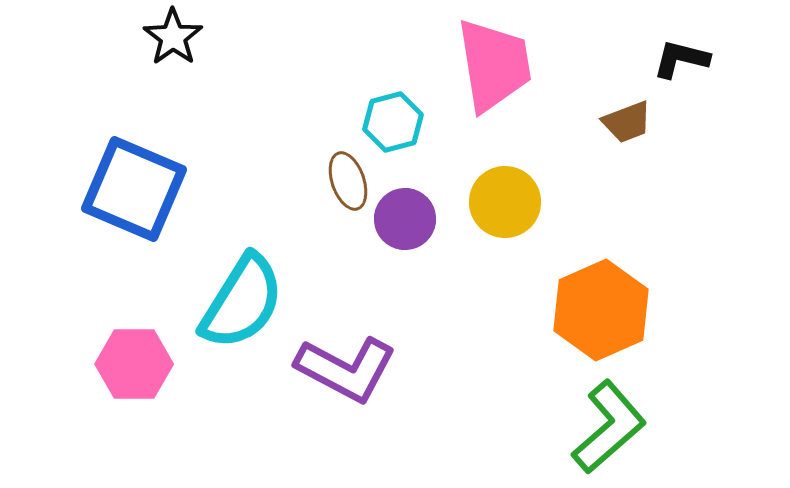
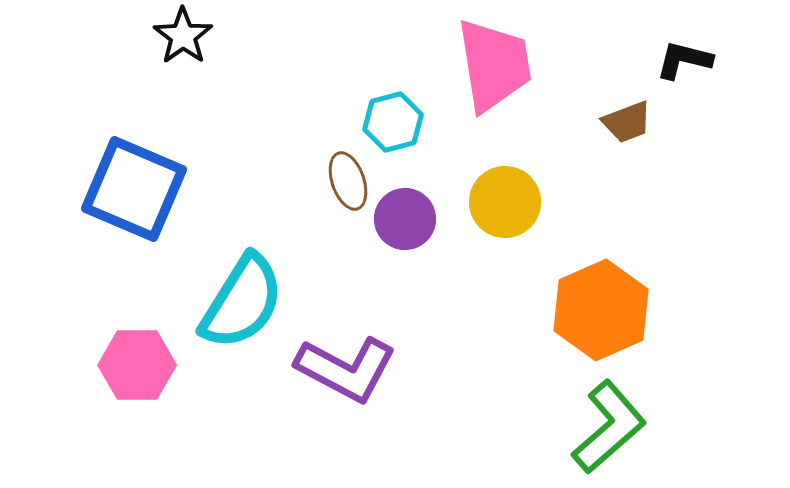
black star: moved 10 px right, 1 px up
black L-shape: moved 3 px right, 1 px down
pink hexagon: moved 3 px right, 1 px down
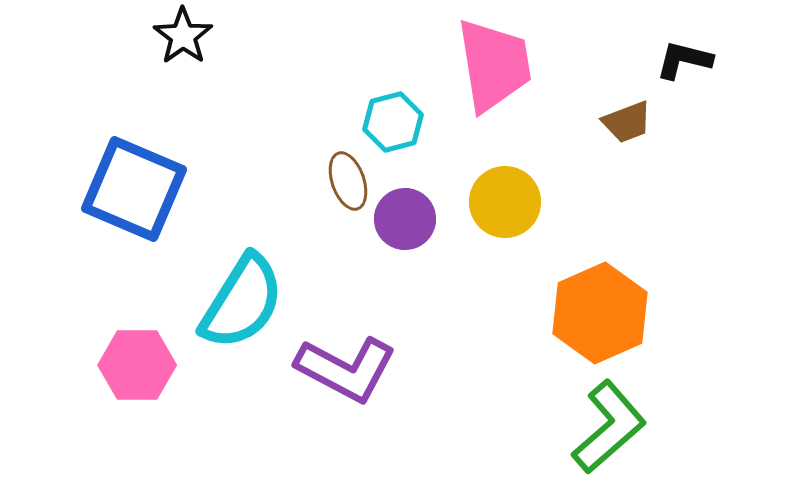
orange hexagon: moved 1 px left, 3 px down
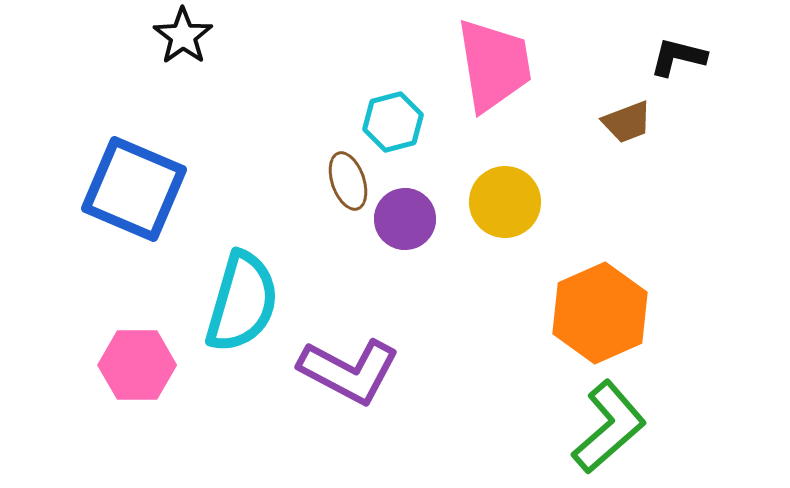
black L-shape: moved 6 px left, 3 px up
cyan semicircle: rotated 16 degrees counterclockwise
purple L-shape: moved 3 px right, 2 px down
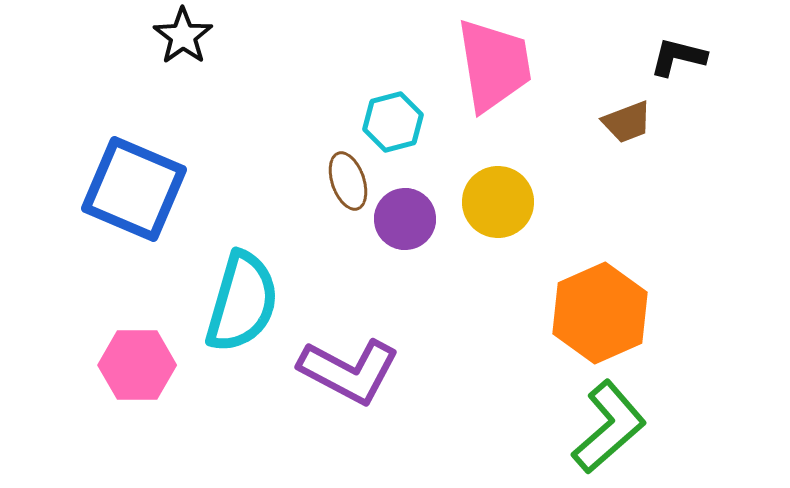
yellow circle: moved 7 px left
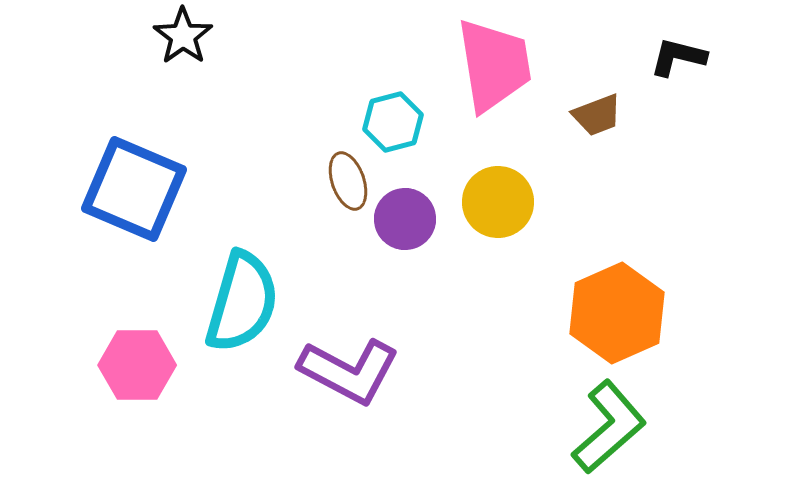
brown trapezoid: moved 30 px left, 7 px up
orange hexagon: moved 17 px right
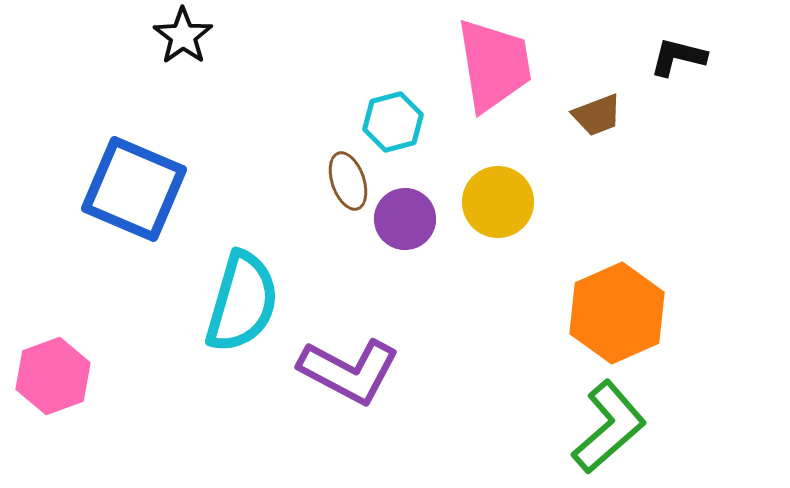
pink hexagon: moved 84 px left, 11 px down; rotated 20 degrees counterclockwise
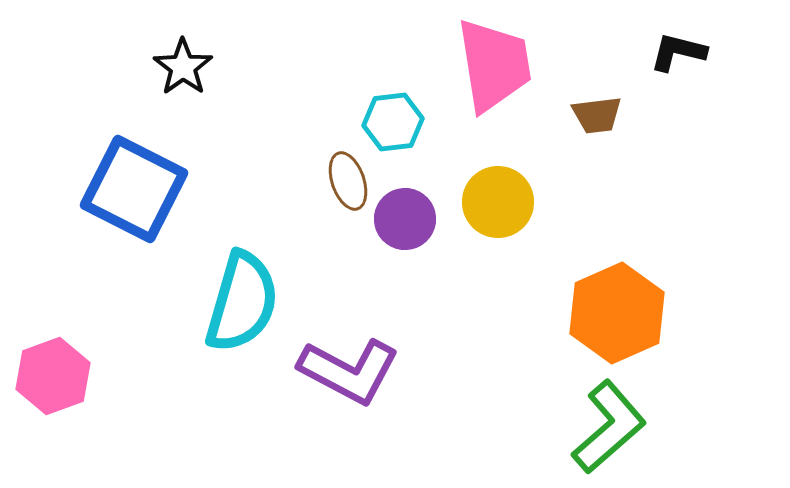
black star: moved 31 px down
black L-shape: moved 5 px up
brown trapezoid: rotated 14 degrees clockwise
cyan hexagon: rotated 8 degrees clockwise
blue square: rotated 4 degrees clockwise
